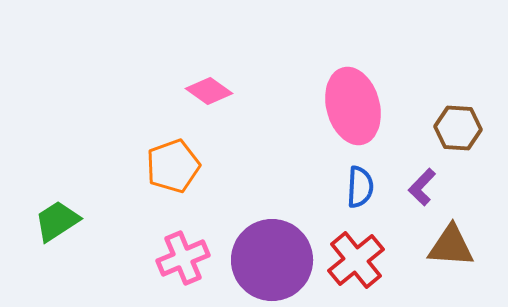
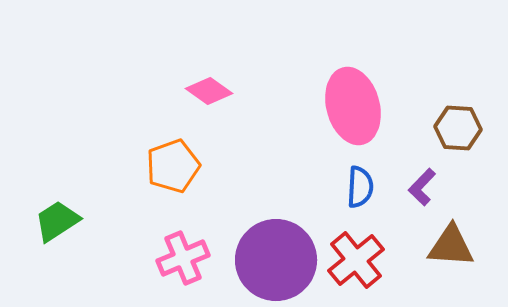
purple circle: moved 4 px right
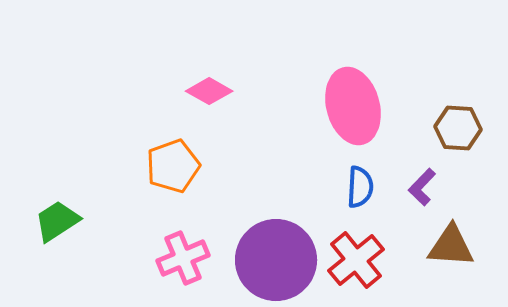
pink diamond: rotated 6 degrees counterclockwise
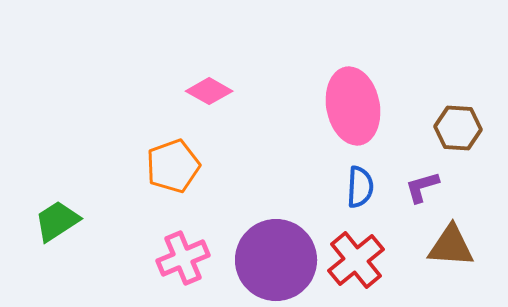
pink ellipse: rotated 4 degrees clockwise
purple L-shape: rotated 30 degrees clockwise
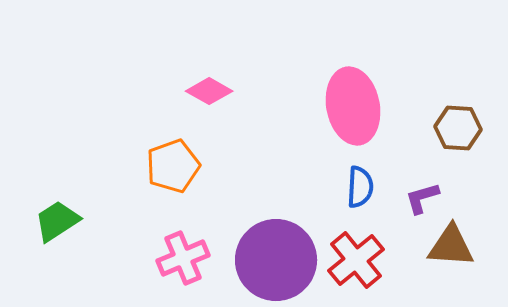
purple L-shape: moved 11 px down
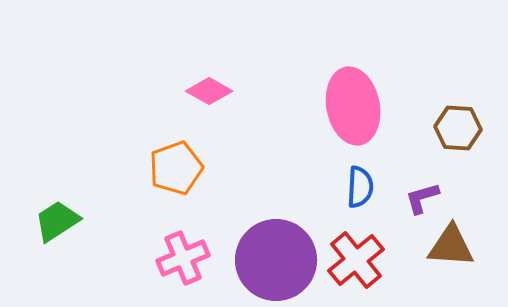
orange pentagon: moved 3 px right, 2 px down
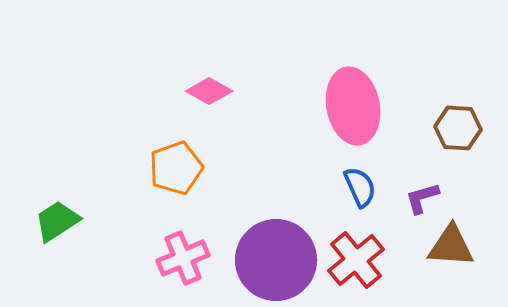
blue semicircle: rotated 27 degrees counterclockwise
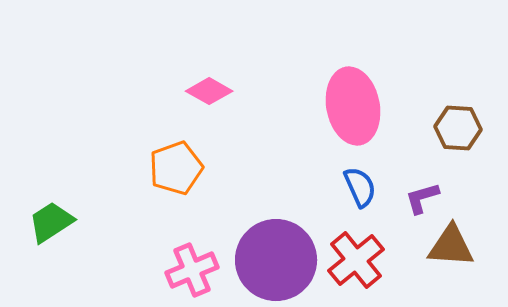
green trapezoid: moved 6 px left, 1 px down
pink cross: moved 9 px right, 12 px down
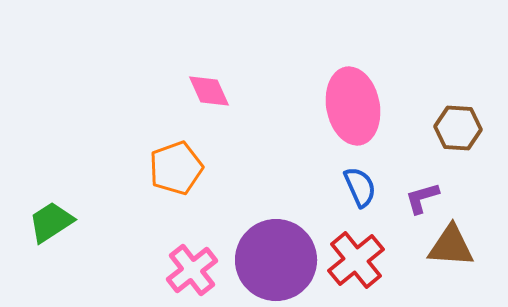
pink diamond: rotated 36 degrees clockwise
pink cross: rotated 15 degrees counterclockwise
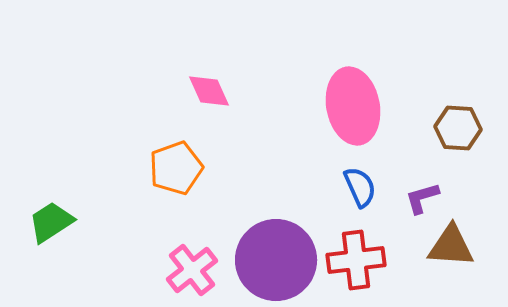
red cross: rotated 32 degrees clockwise
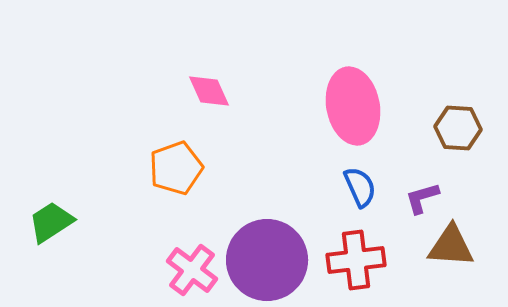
purple circle: moved 9 px left
pink cross: rotated 15 degrees counterclockwise
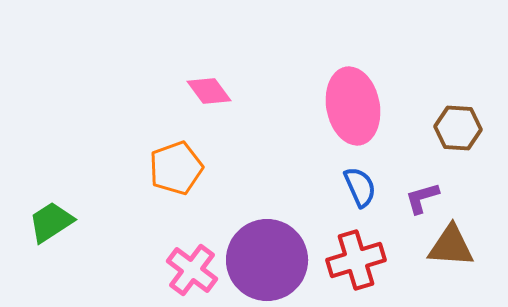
pink diamond: rotated 12 degrees counterclockwise
red cross: rotated 10 degrees counterclockwise
